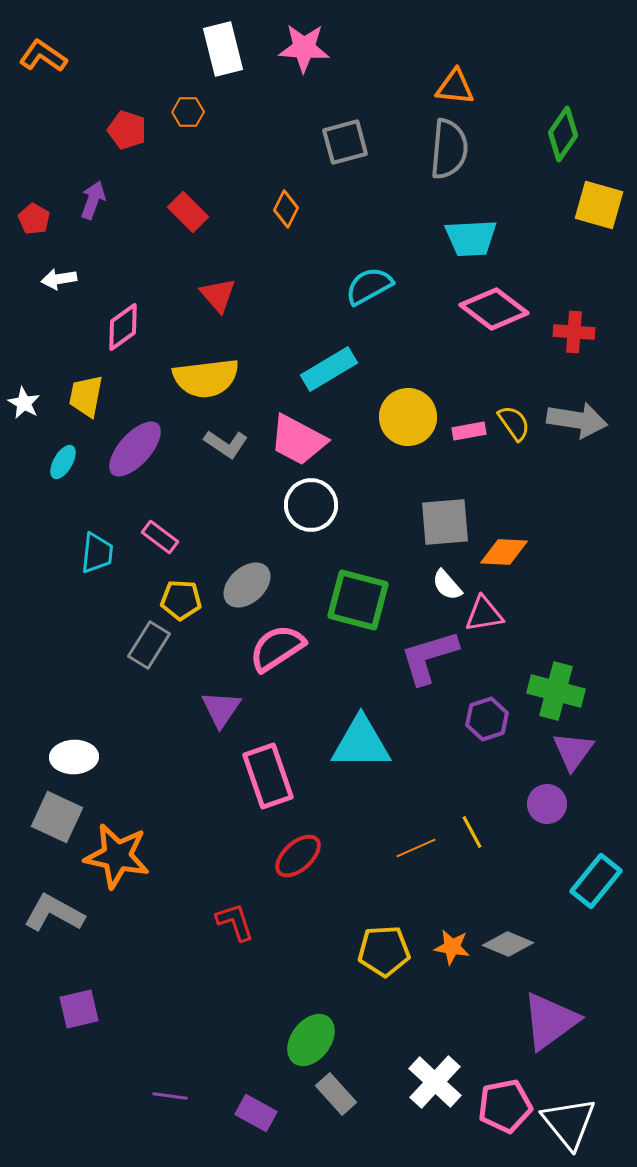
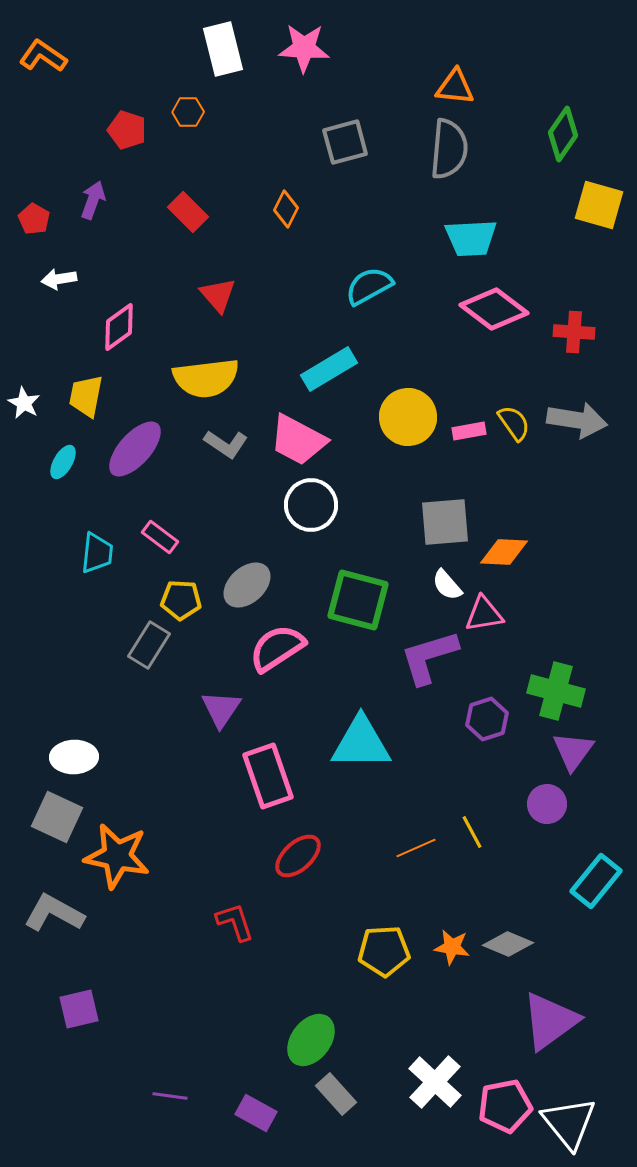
pink diamond at (123, 327): moved 4 px left
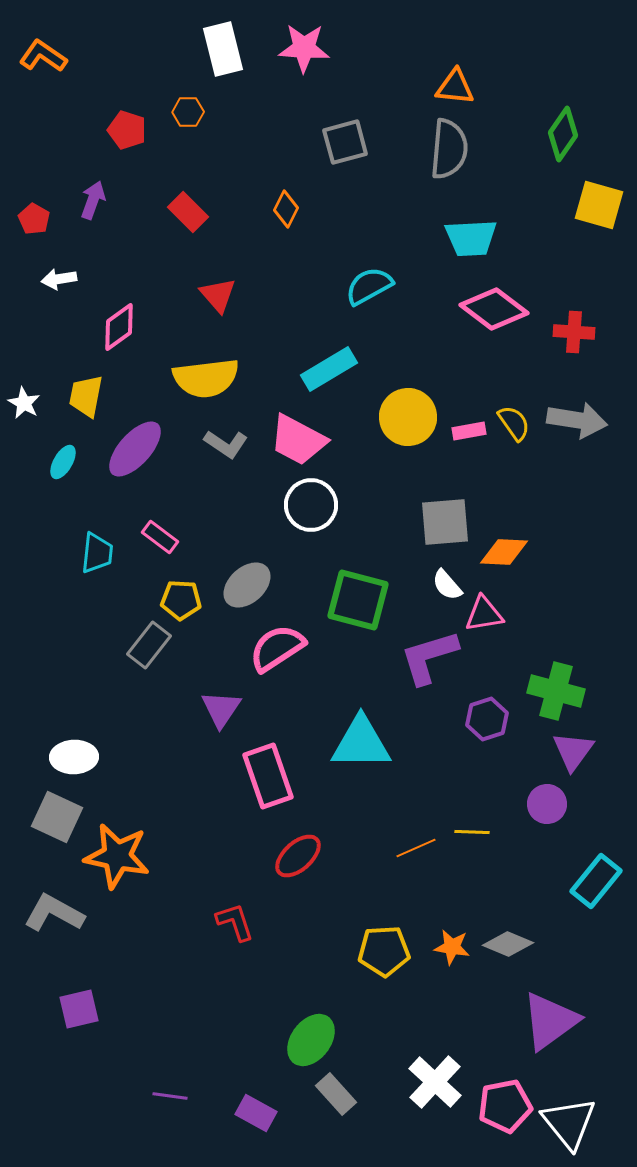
gray rectangle at (149, 645): rotated 6 degrees clockwise
yellow line at (472, 832): rotated 60 degrees counterclockwise
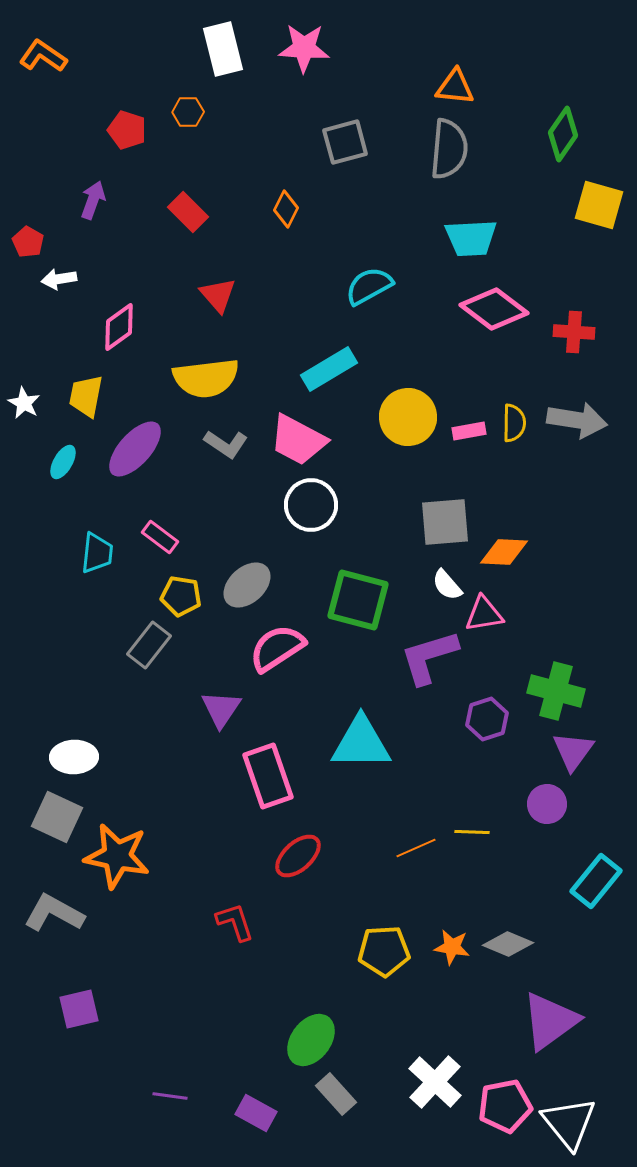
red pentagon at (34, 219): moved 6 px left, 23 px down
yellow semicircle at (514, 423): rotated 36 degrees clockwise
yellow pentagon at (181, 600): moved 4 px up; rotated 6 degrees clockwise
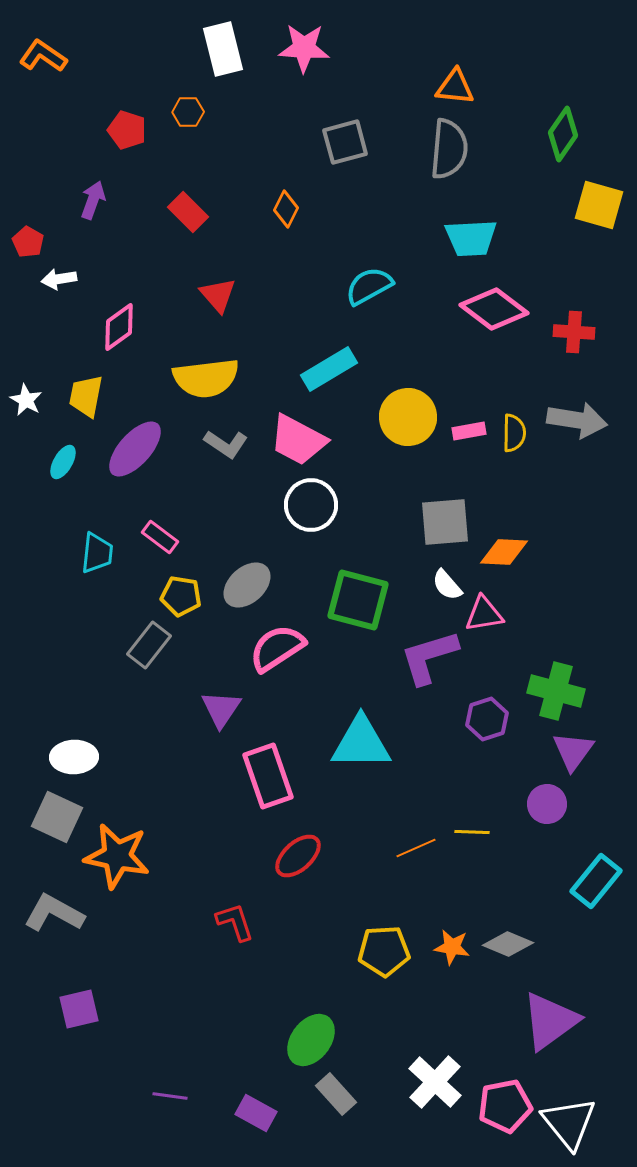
white star at (24, 403): moved 2 px right, 3 px up
yellow semicircle at (514, 423): moved 10 px down
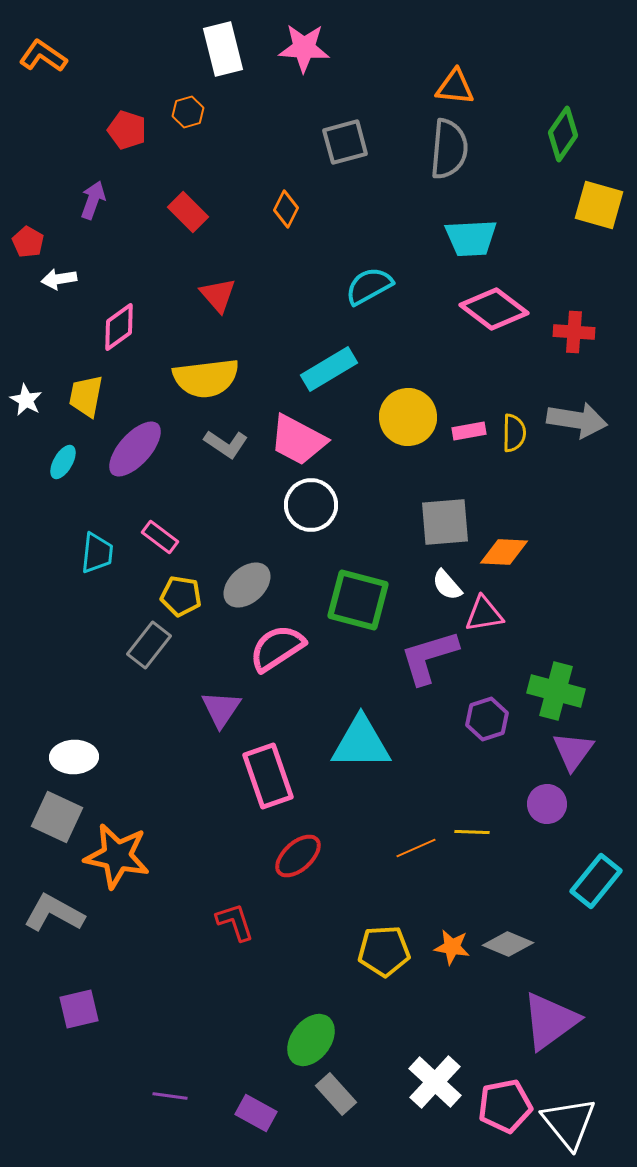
orange hexagon at (188, 112): rotated 16 degrees counterclockwise
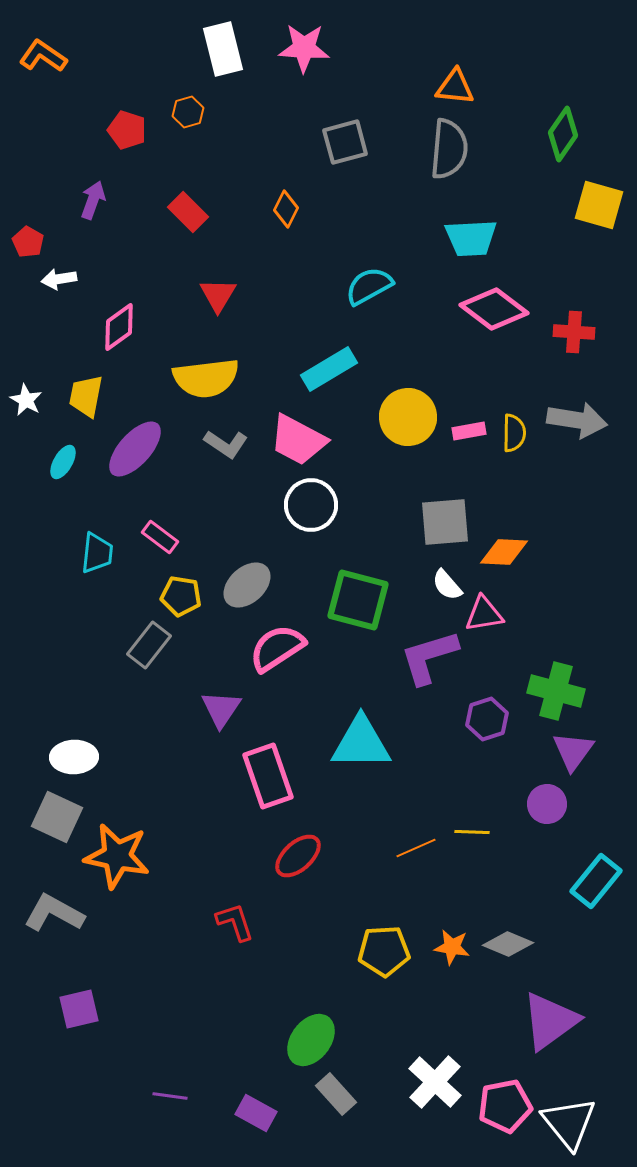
red triangle at (218, 295): rotated 12 degrees clockwise
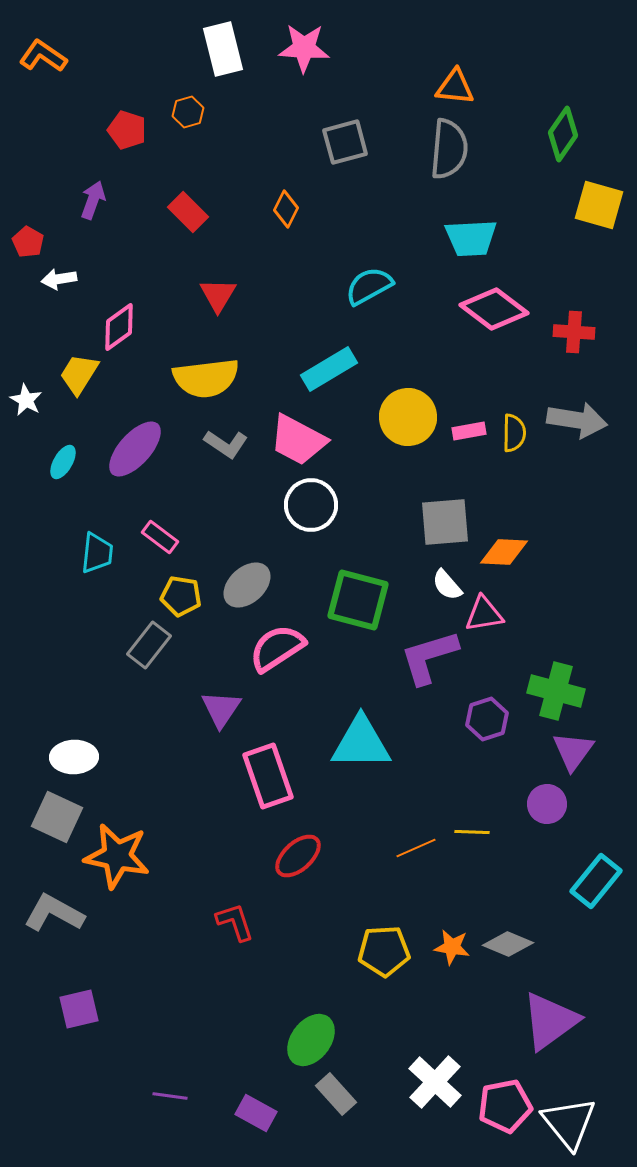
yellow trapezoid at (86, 396): moved 7 px left, 22 px up; rotated 21 degrees clockwise
